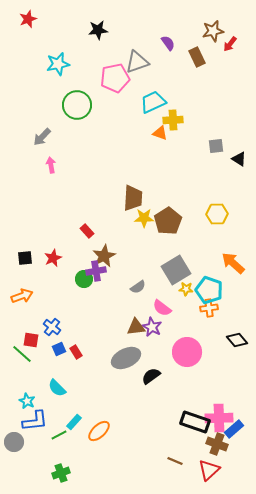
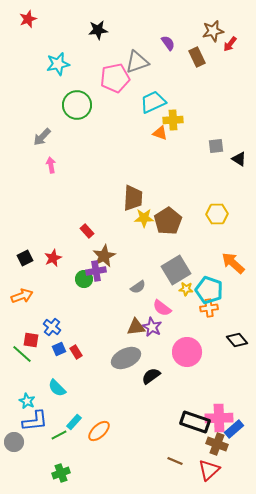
black square at (25, 258): rotated 21 degrees counterclockwise
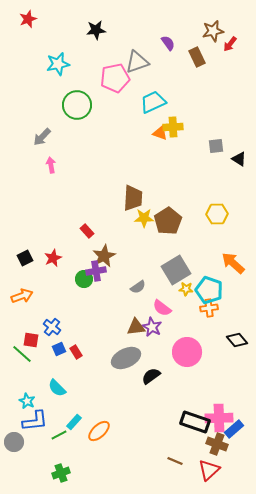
black star at (98, 30): moved 2 px left
yellow cross at (173, 120): moved 7 px down
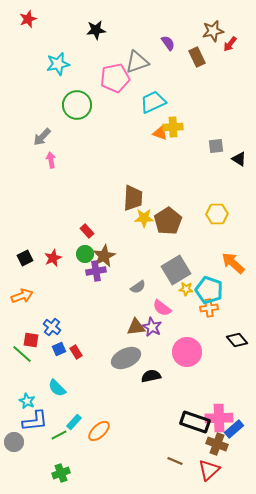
pink arrow at (51, 165): moved 5 px up
green circle at (84, 279): moved 1 px right, 25 px up
black semicircle at (151, 376): rotated 24 degrees clockwise
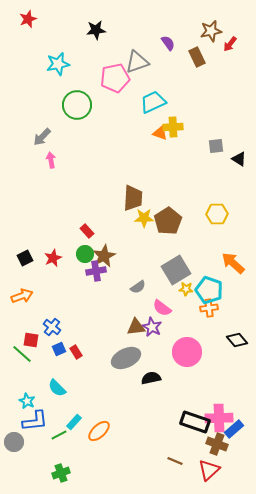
brown star at (213, 31): moved 2 px left
black semicircle at (151, 376): moved 2 px down
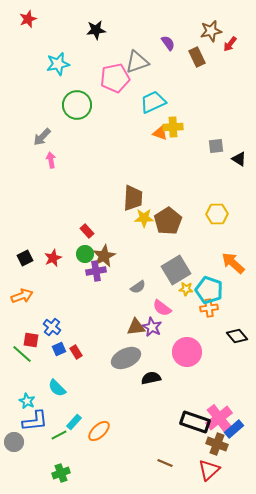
black diamond at (237, 340): moved 4 px up
pink cross at (219, 418): rotated 36 degrees counterclockwise
brown line at (175, 461): moved 10 px left, 2 px down
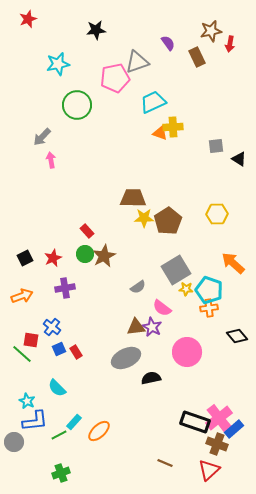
red arrow at (230, 44): rotated 28 degrees counterclockwise
brown trapezoid at (133, 198): rotated 92 degrees counterclockwise
purple cross at (96, 271): moved 31 px left, 17 px down
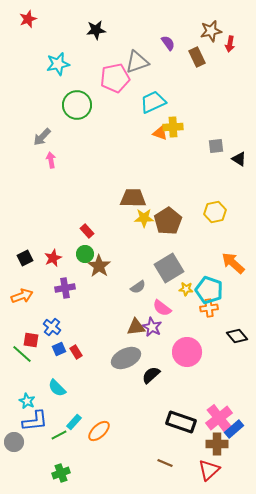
yellow hexagon at (217, 214): moved 2 px left, 2 px up; rotated 10 degrees counterclockwise
brown star at (104, 256): moved 5 px left, 10 px down; rotated 10 degrees counterclockwise
gray square at (176, 270): moved 7 px left, 2 px up
black semicircle at (151, 378): moved 3 px up; rotated 30 degrees counterclockwise
black rectangle at (195, 422): moved 14 px left
brown cross at (217, 444): rotated 20 degrees counterclockwise
